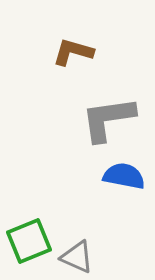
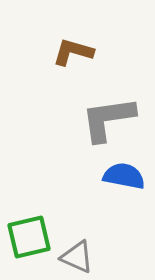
green square: moved 4 px up; rotated 9 degrees clockwise
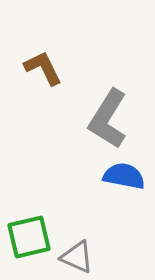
brown L-shape: moved 30 px left, 16 px down; rotated 48 degrees clockwise
gray L-shape: rotated 50 degrees counterclockwise
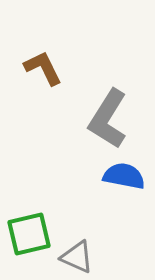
green square: moved 3 px up
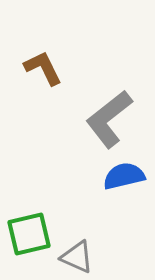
gray L-shape: moved 1 px right; rotated 20 degrees clockwise
blue semicircle: rotated 24 degrees counterclockwise
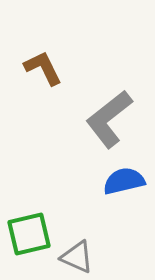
blue semicircle: moved 5 px down
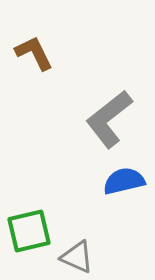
brown L-shape: moved 9 px left, 15 px up
green square: moved 3 px up
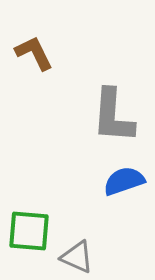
gray L-shape: moved 4 px right, 3 px up; rotated 48 degrees counterclockwise
blue semicircle: rotated 6 degrees counterclockwise
green square: rotated 18 degrees clockwise
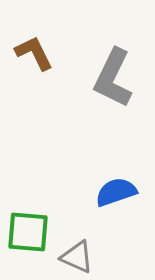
gray L-shape: moved 38 px up; rotated 22 degrees clockwise
blue semicircle: moved 8 px left, 11 px down
green square: moved 1 px left, 1 px down
